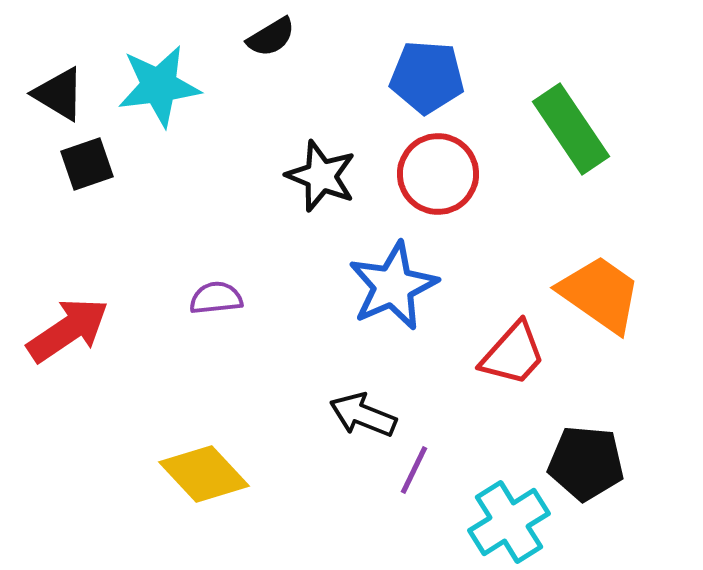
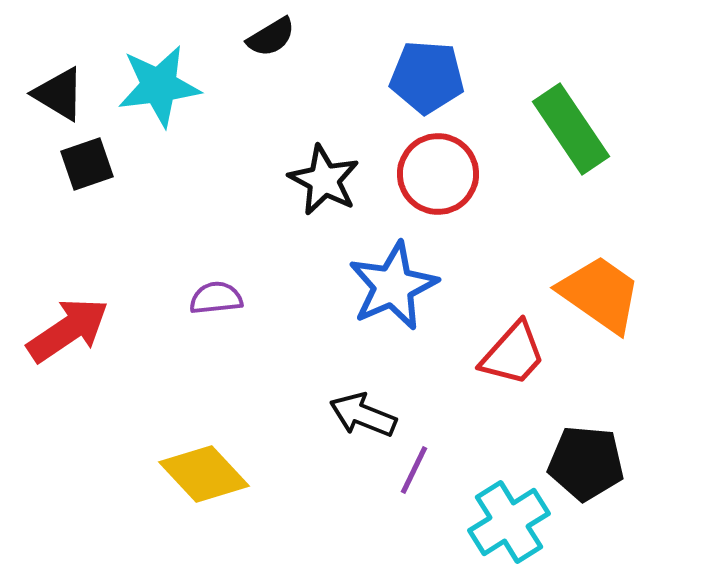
black star: moved 3 px right, 4 px down; rotated 6 degrees clockwise
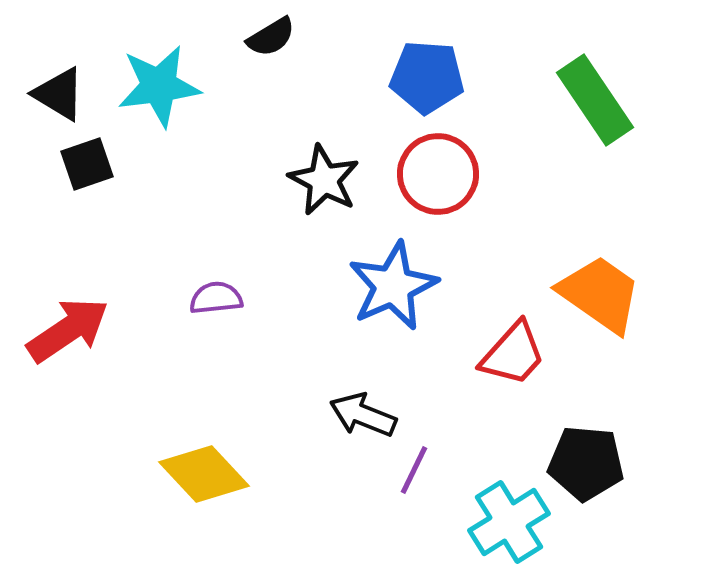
green rectangle: moved 24 px right, 29 px up
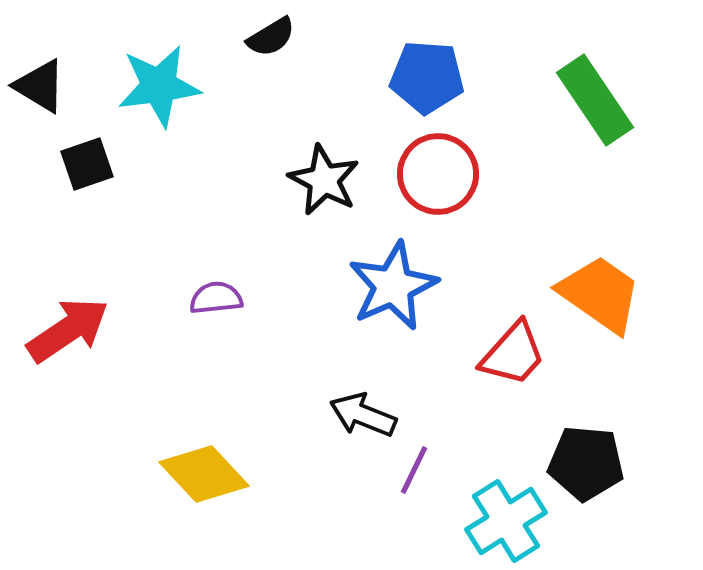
black triangle: moved 19 px left, 8 px up
cyan cross: moved 3 px left, 1 px up
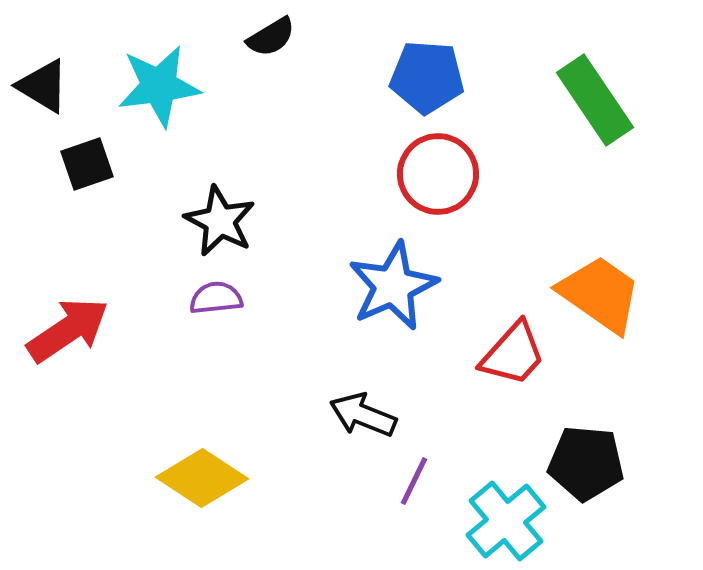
black triangle: moved 3 px right
black star: moved 104 px left, 41 px down
purple line: moved 11 px down
yellow diamond: moved 2 px left, 4 px down; rotated 14 degrees counterclockwise
cyan cross: rotated 8 degrees counterclockwise
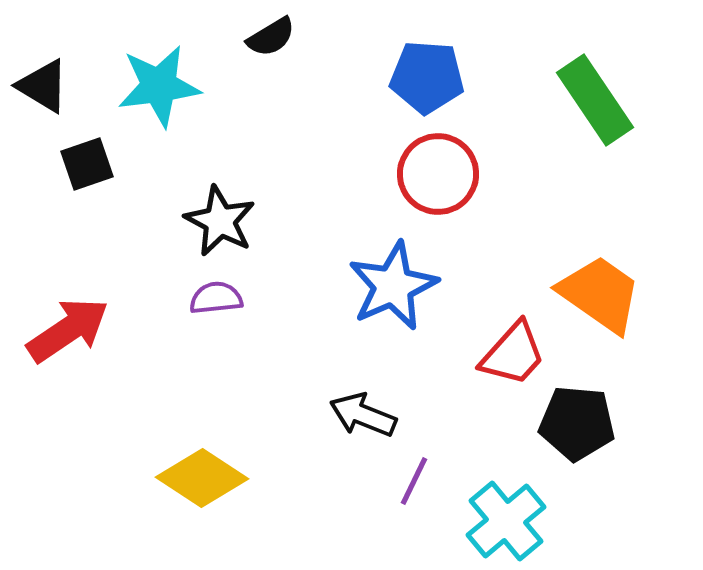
black pentagon: moved 9 px left, 40 px up
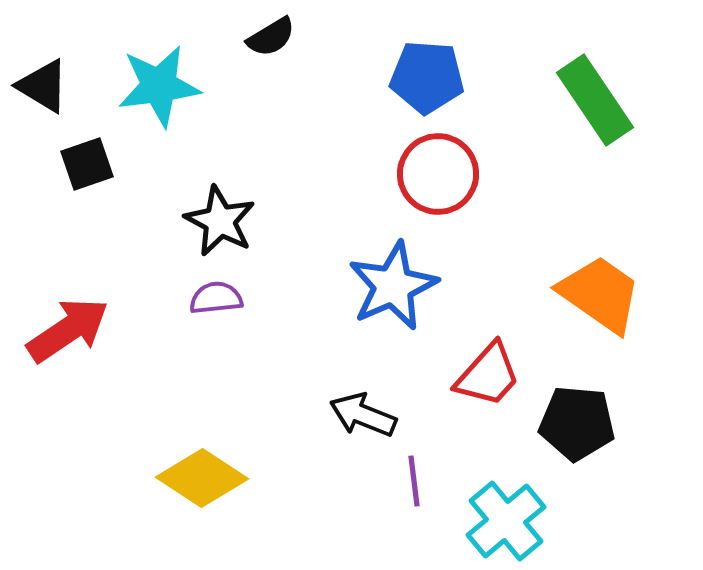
red trapezoid: moved 25 px left, 21 px down
purple line: rotated 33 degrees counterclockwise
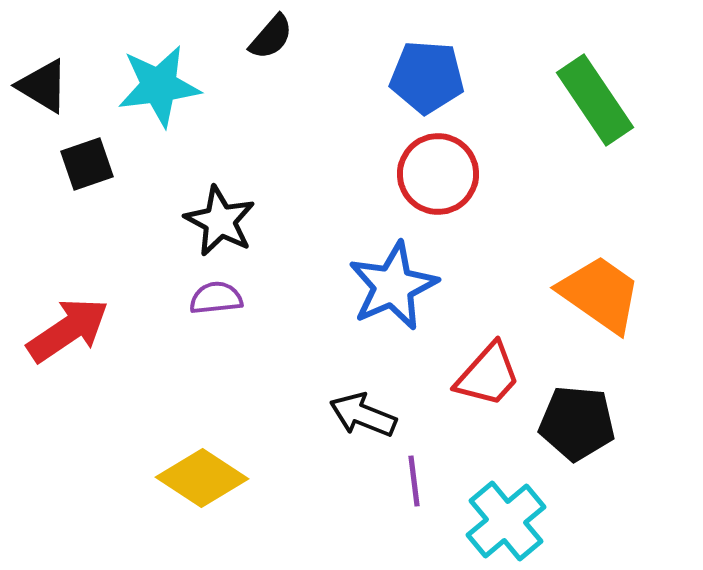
black semicircle: rotated 18 degrees counterclockwise
